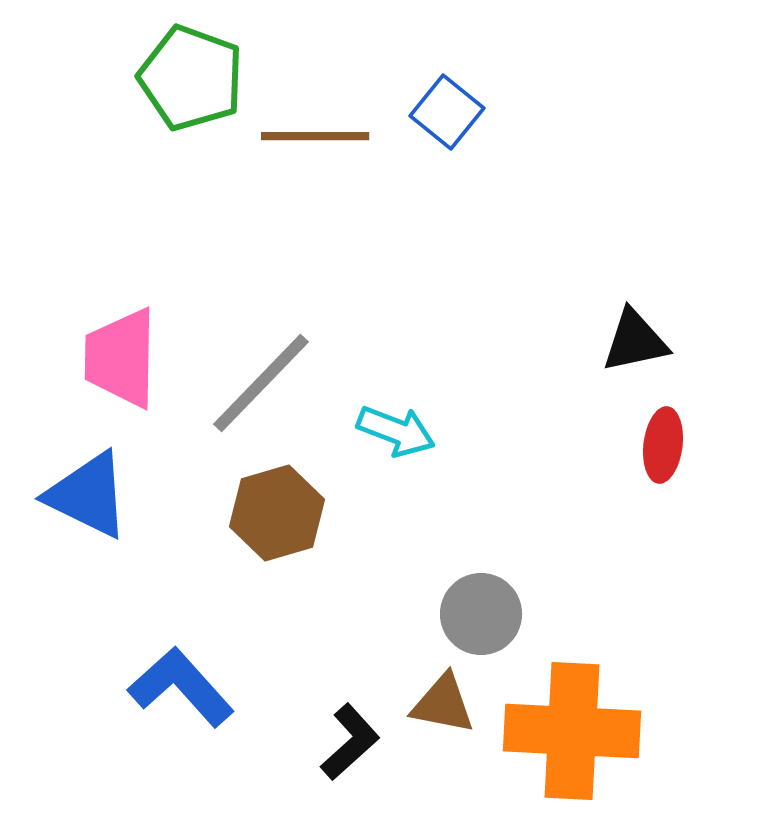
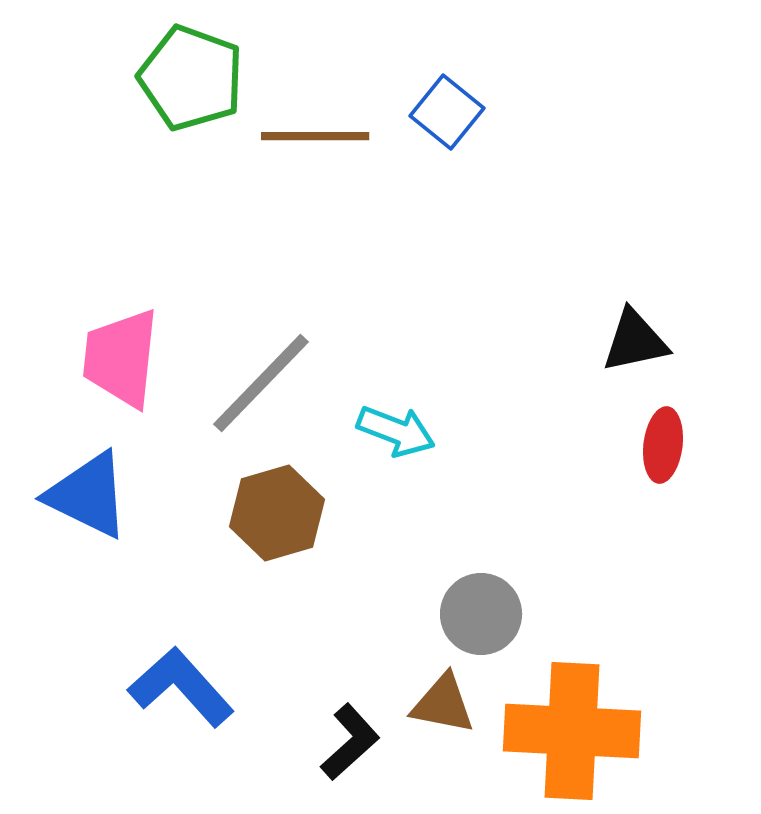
pink trapezoid: rotated 5 degrees clockwise
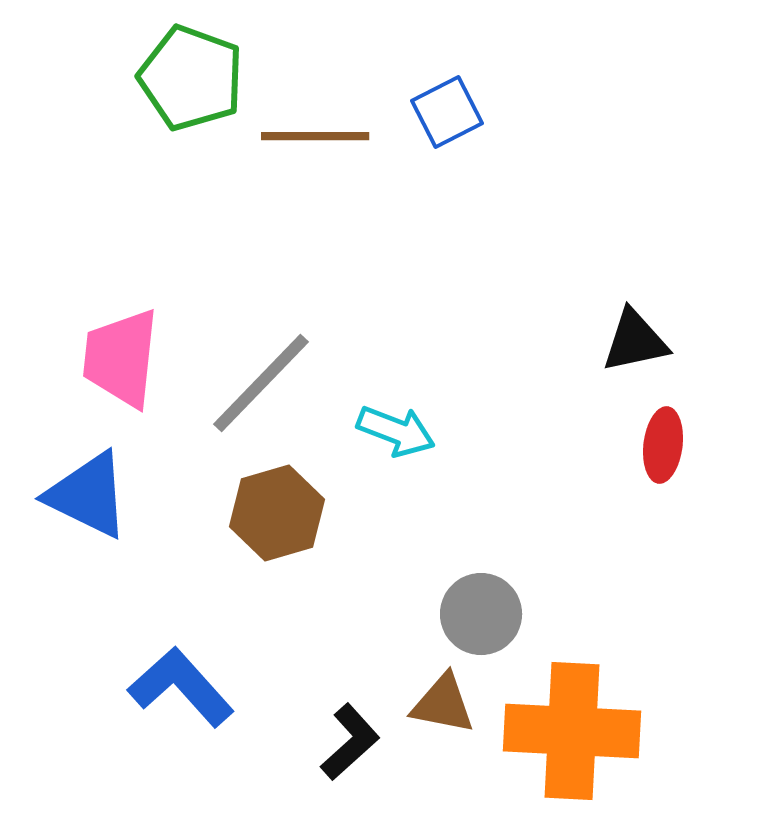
blue square: rotated 24 degrees clockwise
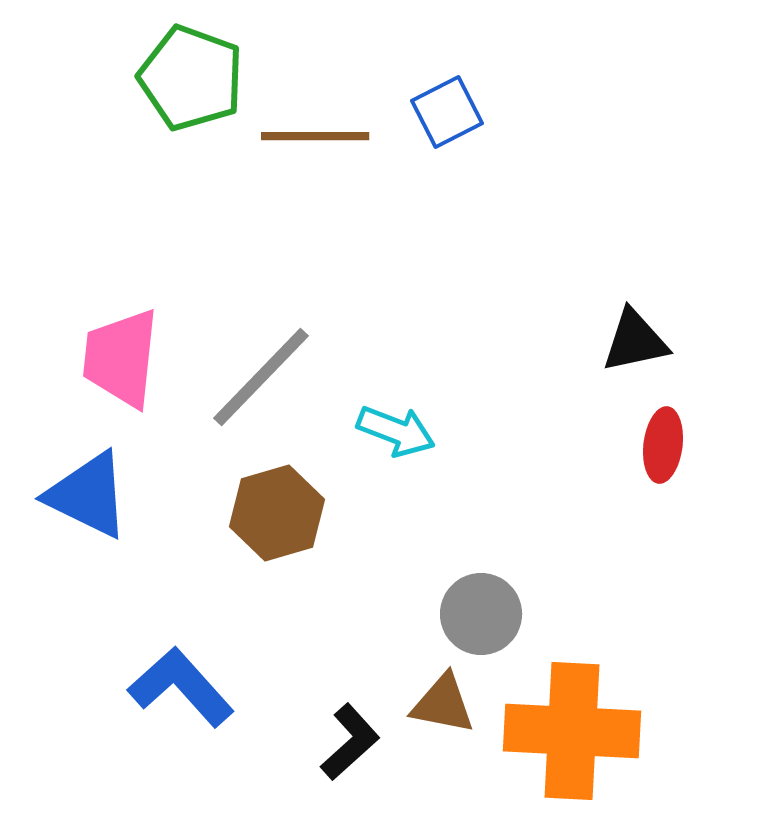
gray line: moved 6 px up
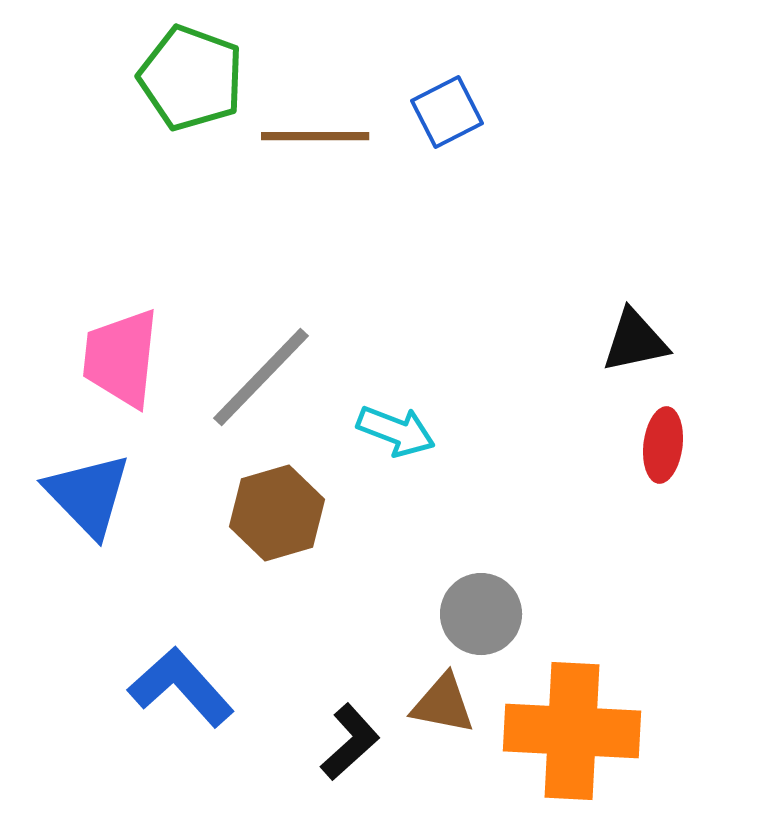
blue triangle: rotated 20 degrees clockwise
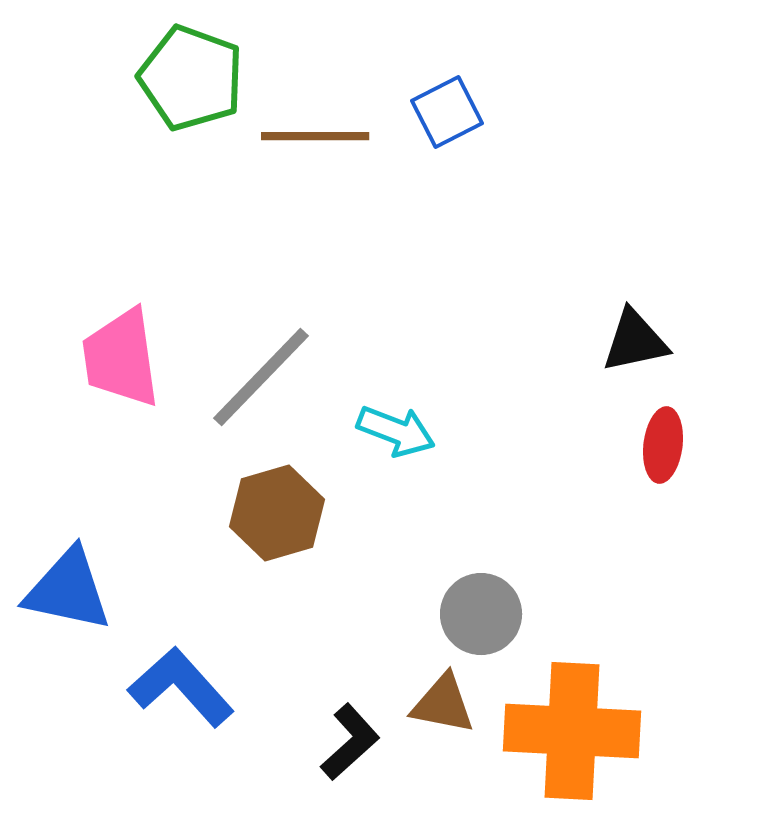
pink trapezoid: rotated 14 degrees counterclockwise
blue triangle: moved 20 px left, 95 px down; rotated 34 degrees counterclockwise
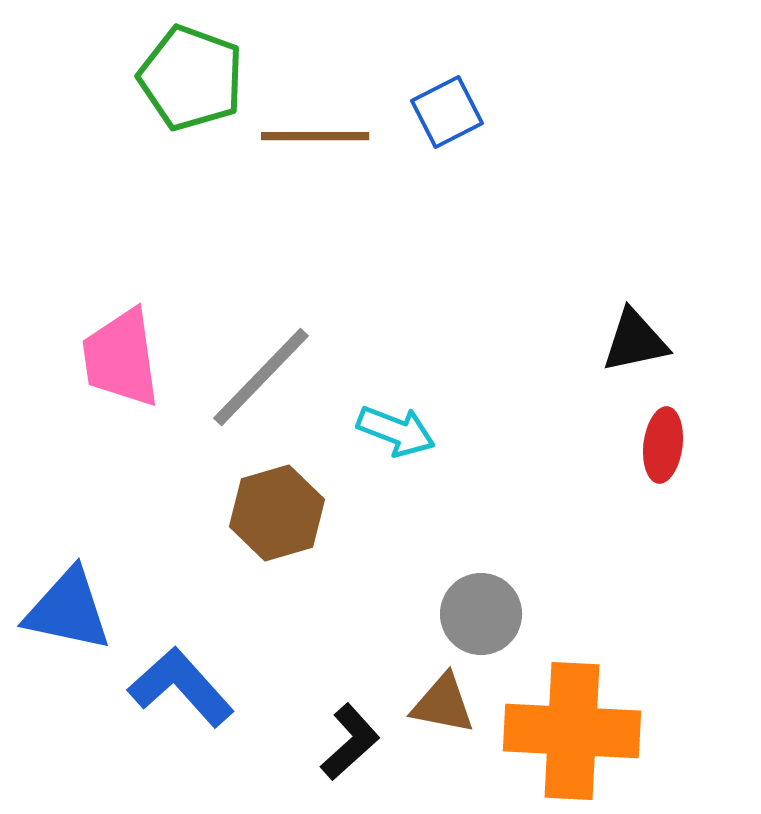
blue triangle: moved 20 px down
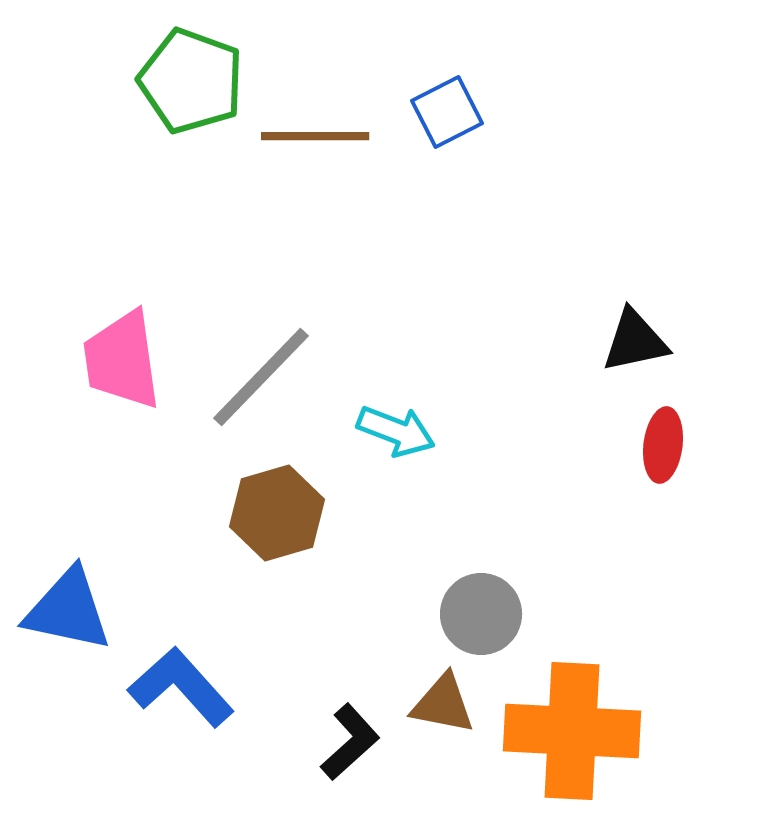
green pentagon: moved 3 px down
pink trapezoid: moved 1 px right, 2 px down
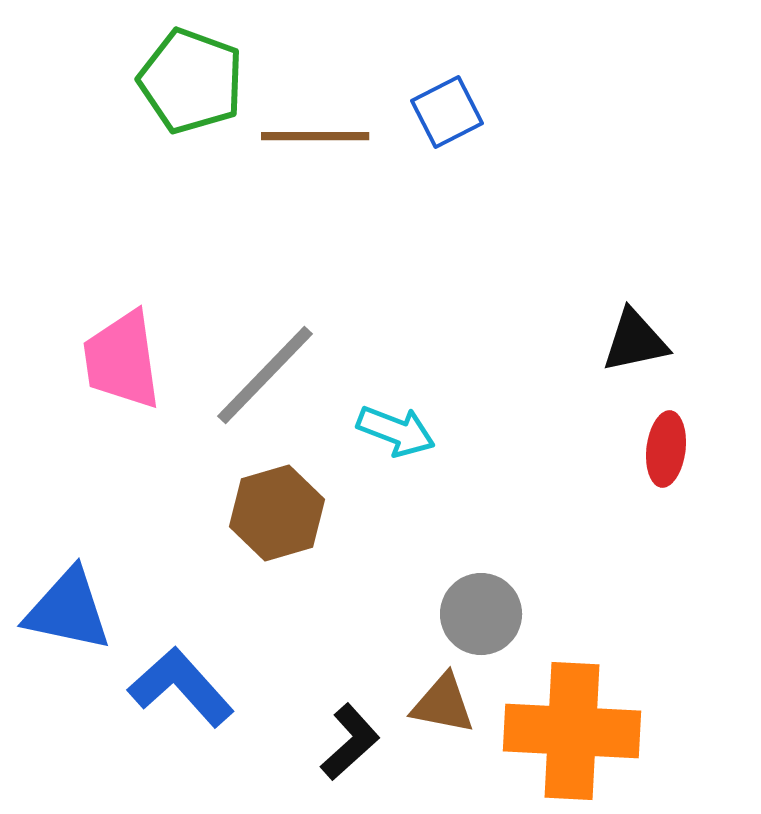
gray line: moved 4 px right, 2 px up
red ellipse: moved 3 px right, 4 px down
